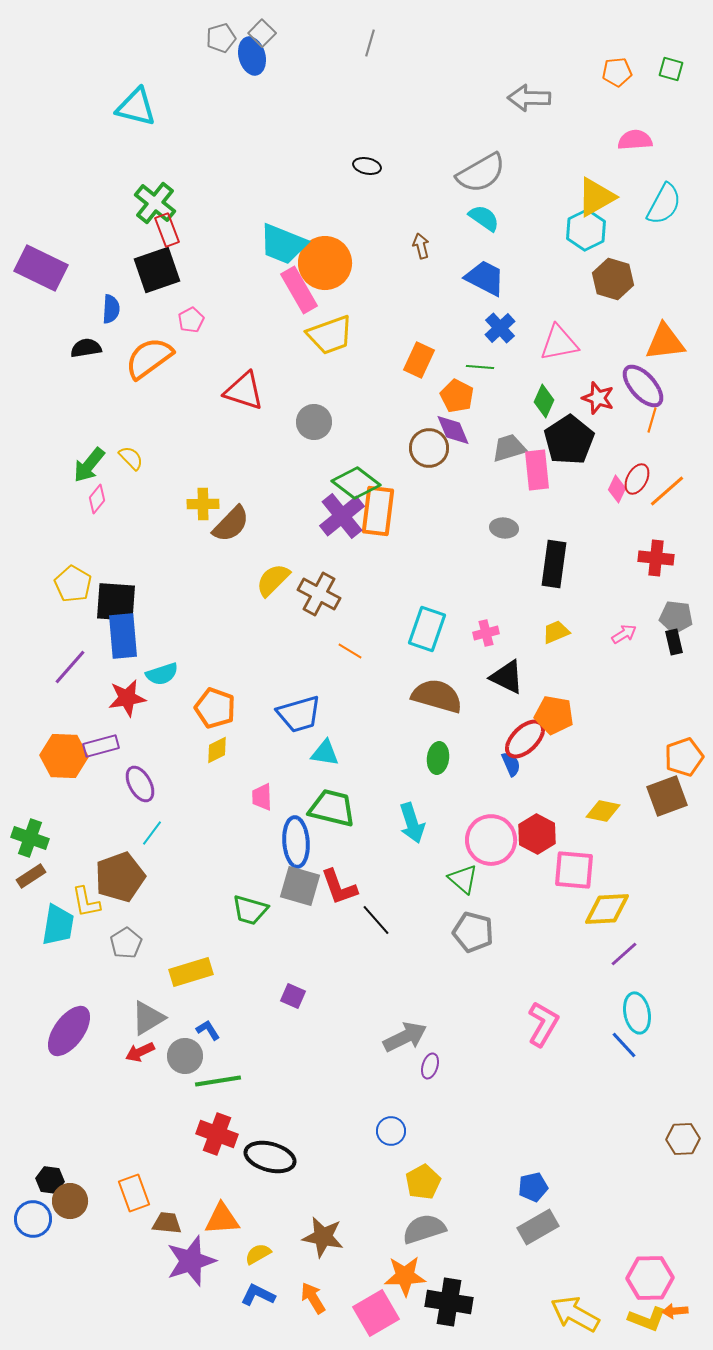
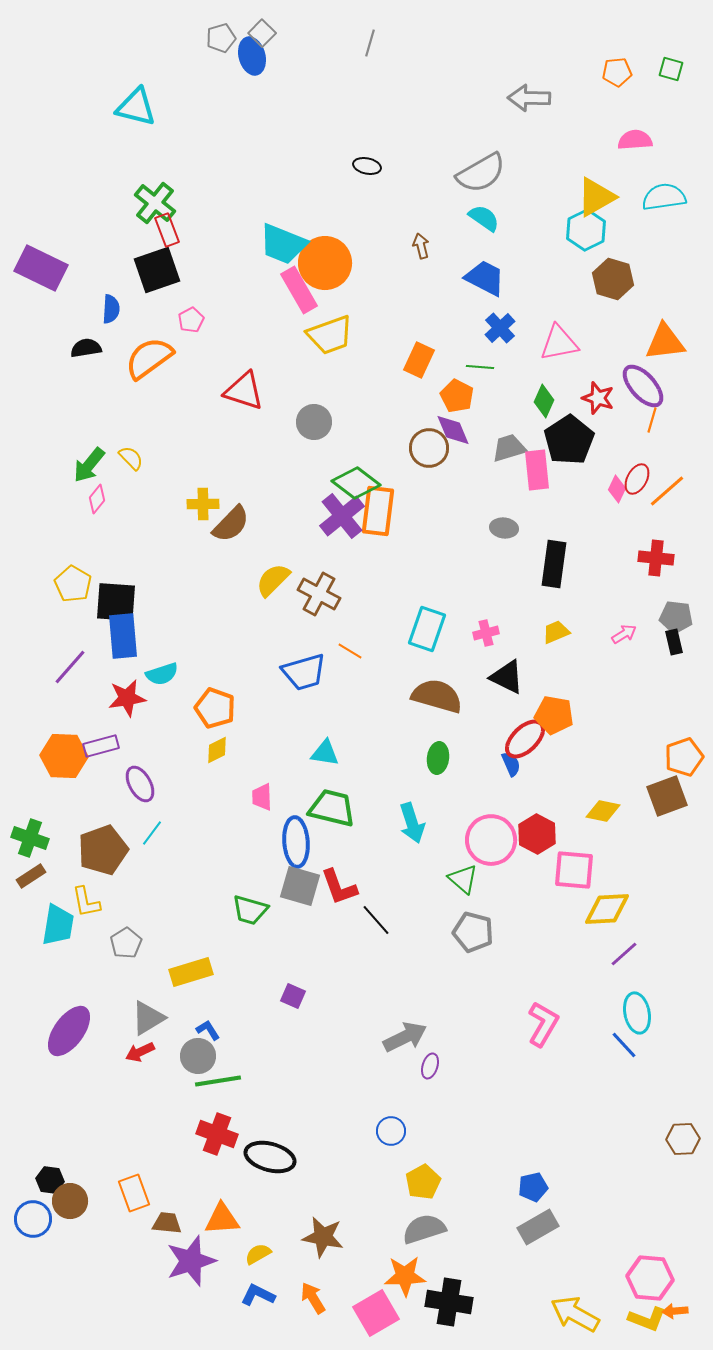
cyan semicircle at (664, 204): moved 7 px up; rotated 126 degrees counterclockwise
blue trapezoid at (299, 714): moved 5 px right, 42 px up
brown pentagon at (120, 877): moved 17 px left, 27 px up
gray circle at (185, 1056): moved 13 px right
pink hexagon at (650, 1278): rotated 6 degrees clockwise
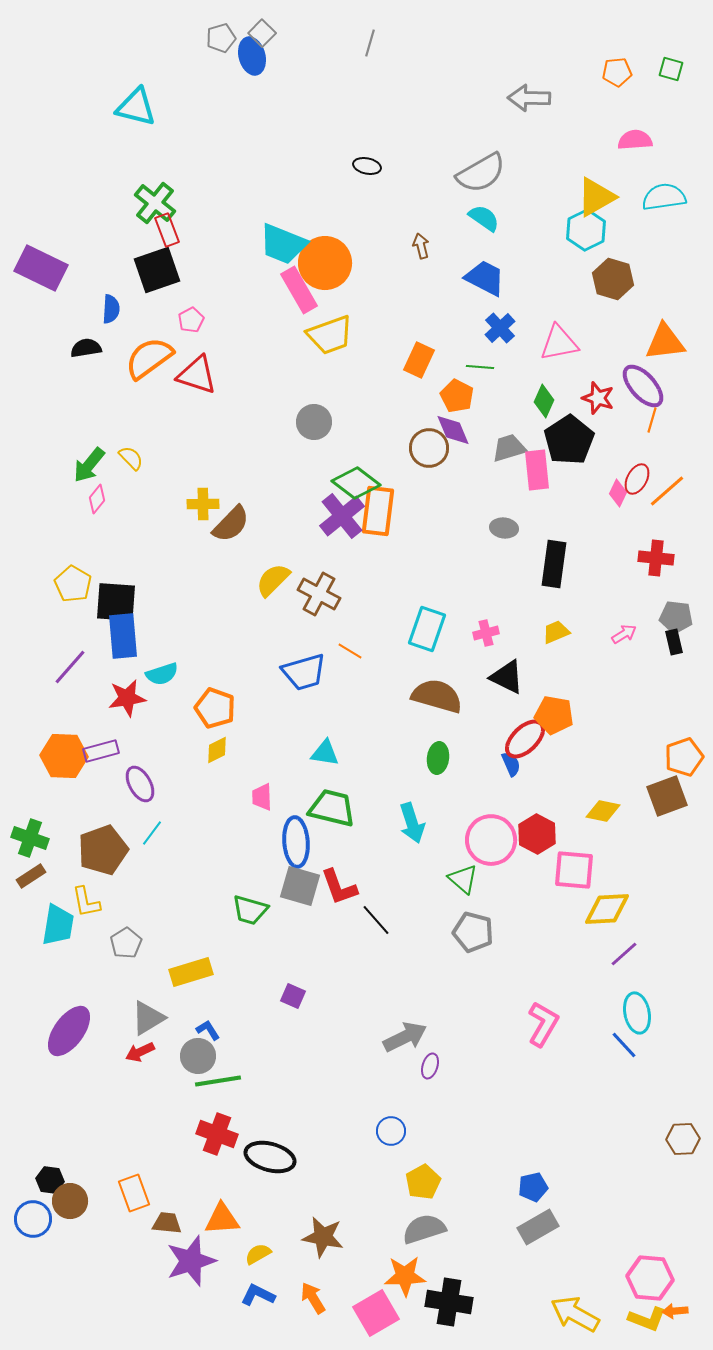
red triangle at (244, 391): moved 47 px left, 16 px up
pink diamond at (617, 489): moved 1 px right, 4 px down
purple rectangle at (101, 746): moved 5 px down
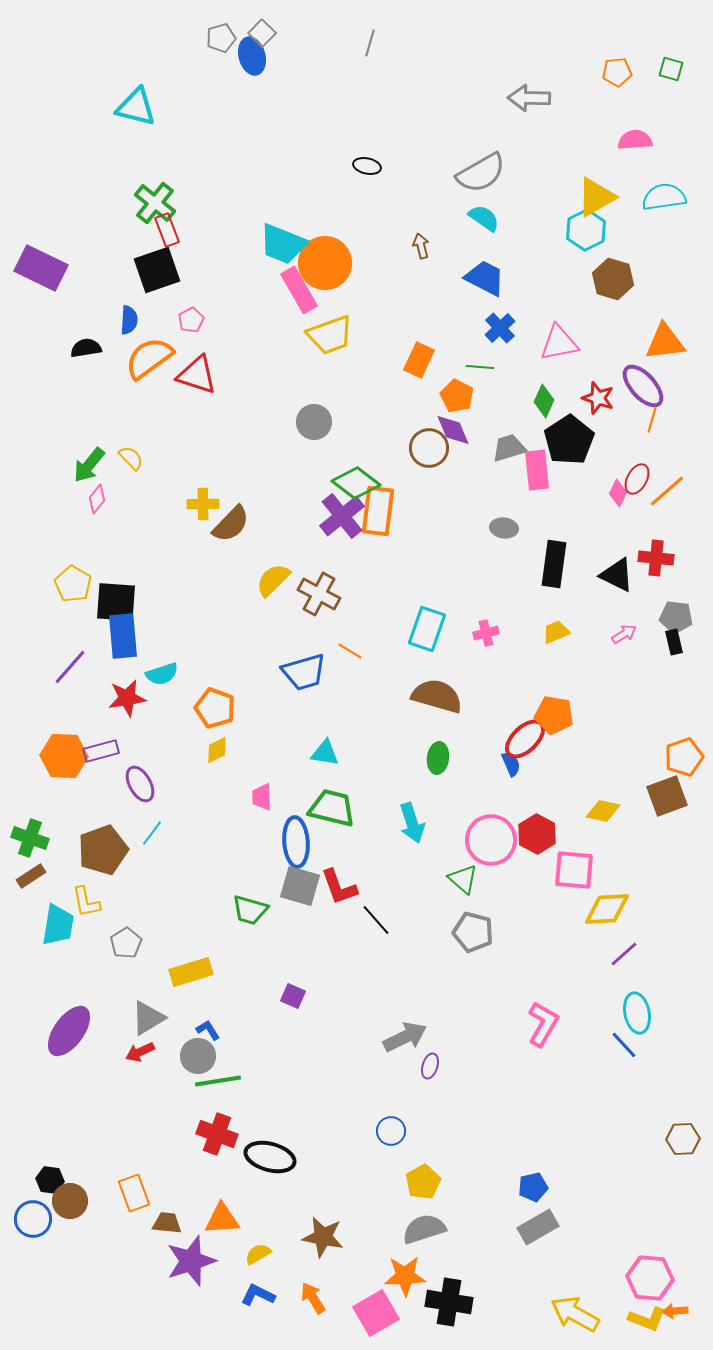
blue semicircle at (111, 309): moved 18 px right, 11 px down
black triangle at (507, 677): moved 110 px right, 102 px up
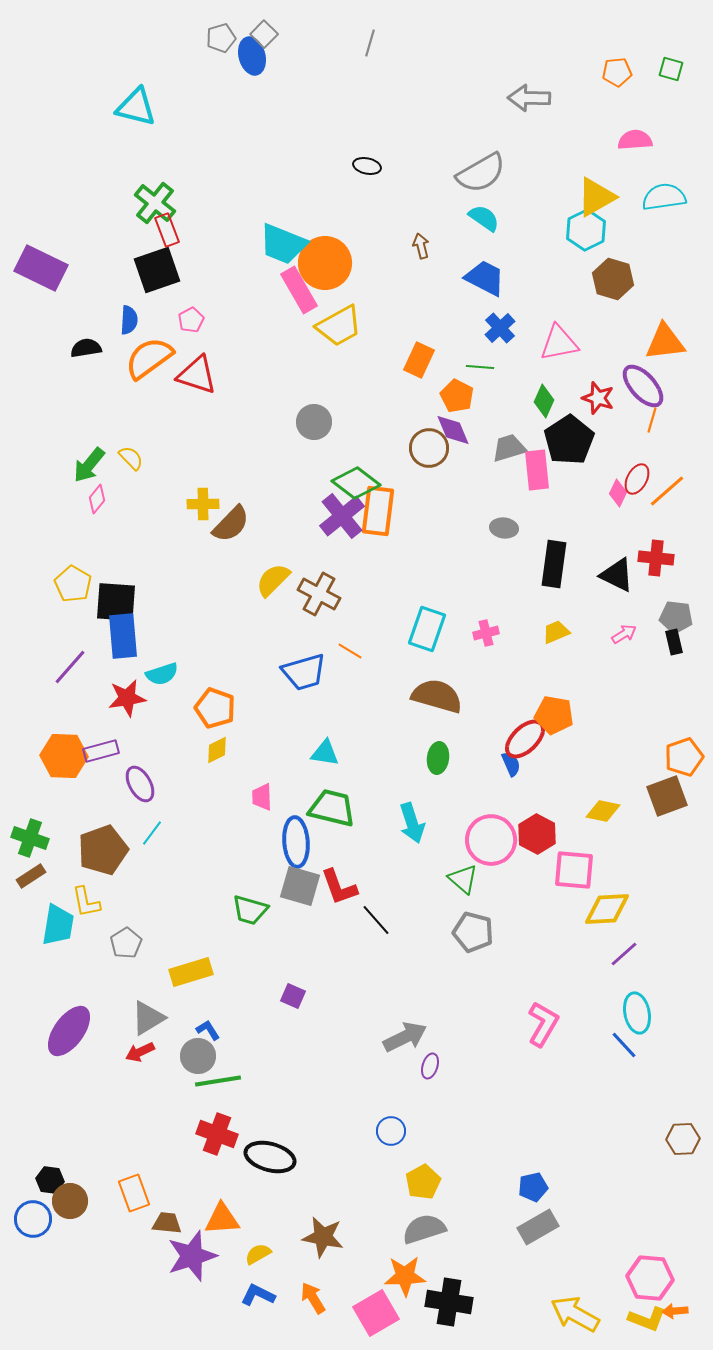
gray square at (262, 33): moved 2 px right, 1 px down
yellow trapezoid at (330, 335): moved 9 px right, 9 px up; rotated 9 degrees counterclockwise
purple star at (191, 1261): moved 1 px right, 5 px up
